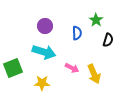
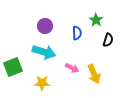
green square: moved 1 px up
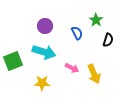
blue semicircle: rotated 24 degrees counterclockwise
green square: moved 6 px up
